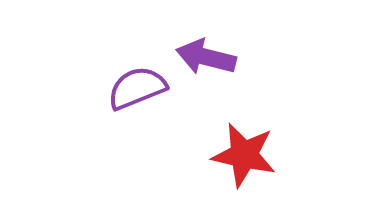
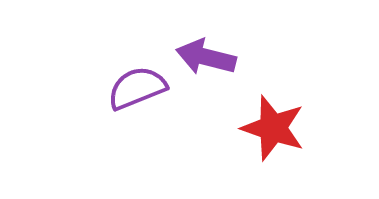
red star: moved 29 px right, 27 px up; rotated 6 degrees clockwise
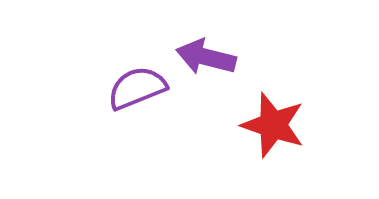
red star: moved 3 px up
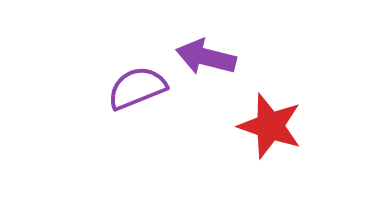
red star: moved 3 px left, 1 px down
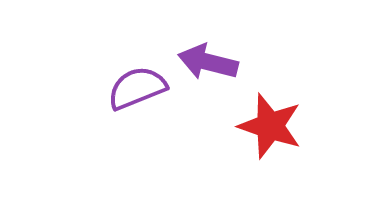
purple arrow: moved 2 px right, 5 px down
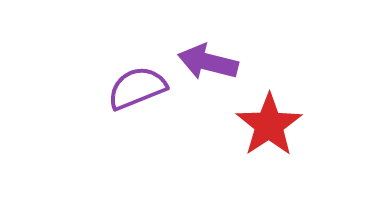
red star: moved 1 px left, 1 px up; rotated 20 degrees clockwise
